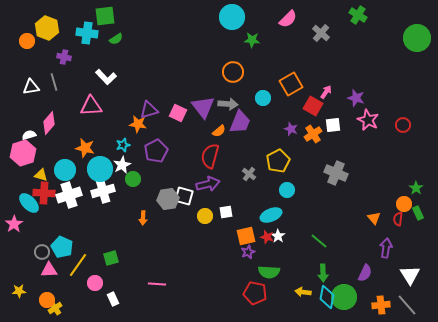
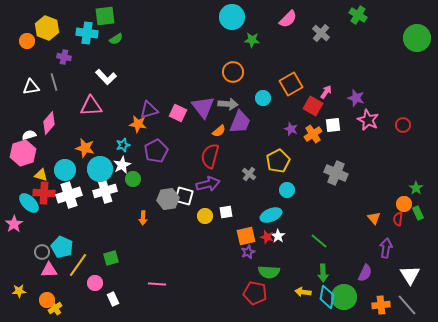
white cross at (103, 191): moved 2 px right
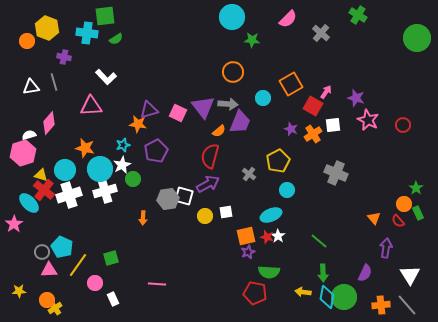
purple arrow at (208, 184): rotated 15 degrees counterclockwise
red cross at (44, 193): moved 3 px up; rotated 35 degrees clockwise
red semicircle at (398, 219): moved 2 px down; rotated 48 degrees counterclockwise
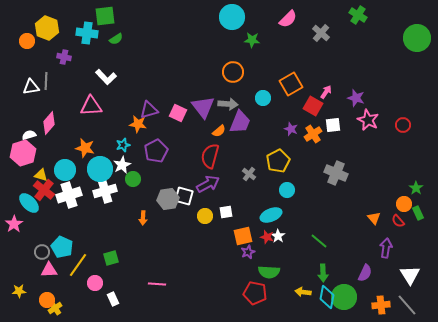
gray line at (54, 82): moved 8 px left, 1 px up; rotated 18 degrees clockwise
orange square at (246, 236): moved 3 px left
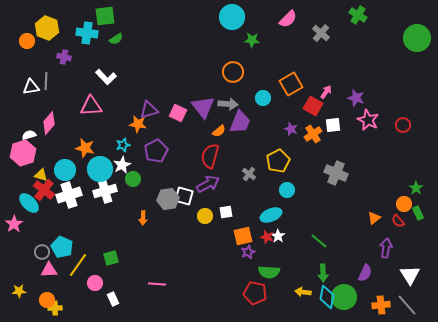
orange triangle at (374, 218): rotated 32 degrees clockwise
yellow cross at (55, 308): rotated 32 degrees clockwise
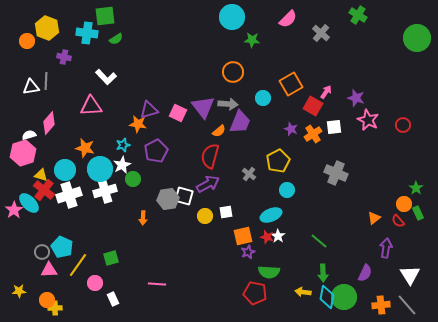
white square at (333, 125): moved 1 px right, 2 px down
pink star at (14, 224): moved 14 px up
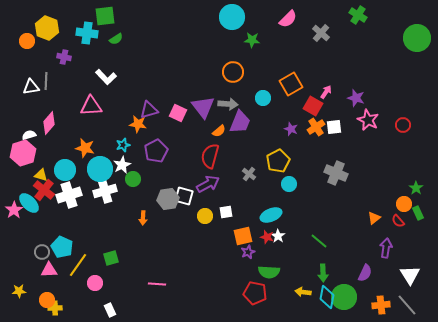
orange cross at (313, 134): moved 3 px right, 7 px up
cyan circle at (287, 190): moved 2 px right, 6 px up
white rectangle at (113, 299): moved 3 px left, 11 px down
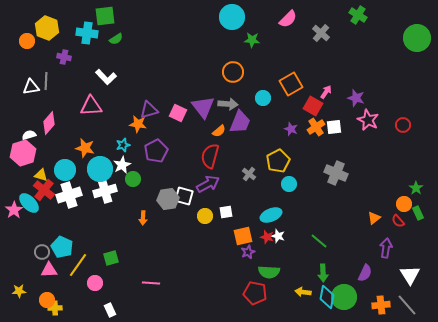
white star at (278, 236): rotated 16 degrees counterclockwise
pink line at (157, 284): moved 6 px left, 1 px up
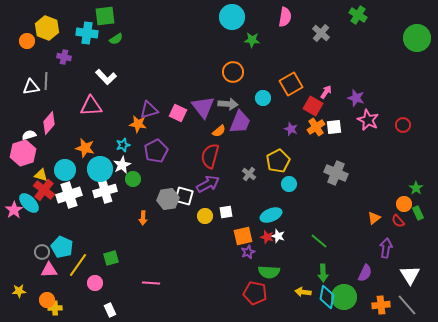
pink semicircle at (288, 19): moved 3 px left, 2 px up; rotated 36 degrees counterclockwise
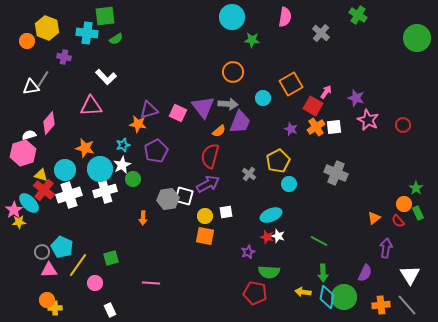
gray line at (46, 81): moved 3 px left, 2 px up; rotated 30 degrees clockwise
orange square at (243, 236): moved 38 px left; rotated 24 degrees clockwise
green line at (319, 241): rotated 12 degrees counterclockwise
yellow star at (19, 291): moved 69 px up
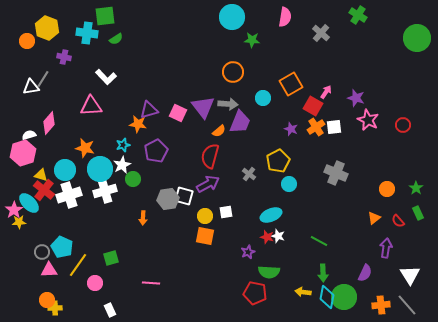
orange circle at (404, 204): moved 17 px left, 15 px up
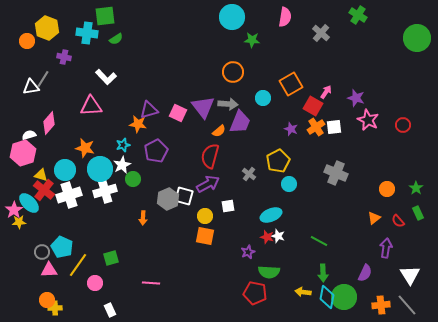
gray hexagon at (168, 199): rotated 15 degrees counterclockwise
white square at (226, 212): moved 2 px right, 6 px up
